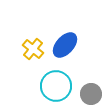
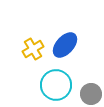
yellow cross: rotated 20 degrees clockwise
cyan circle: moved 1 px up
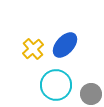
yellow cross: rotated 10 degrees counterclockwise
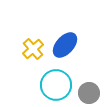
gray circle: moved 2 px left, 1 px up
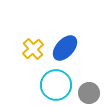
blue ellipse: moved 3 px down
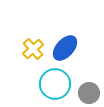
cyan circle: moved 1 px left, 1 px up
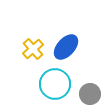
blue ellipse: moved 1 px right, 1 px up
gray circle: moved 1 px right, 1 px down
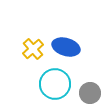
blue ellipse: rotated 64 degrees clockwise
gray circle: moved 1 px up
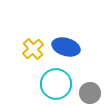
cyan circle: moved 1 px right
